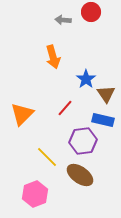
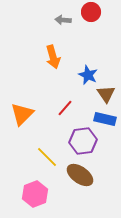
blue star: moved 2 px right, 4 px up; rotated 12 degrees counterclockwise
blue rectangle: moved 2 px right, 1 px up
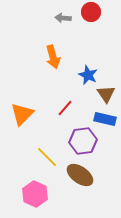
gray arrow: moved 2 px up
pink hexagon: rotated 15 degrees counterclockwise
